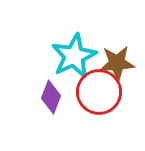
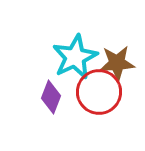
cyan star: moved 1 px right, 1 px down
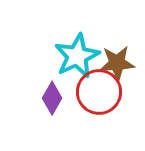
cyan star: moved 2 px right, 1 px up
purple diamond: moved 1 px right, 1 px down; rotated 8 degrees clockwise
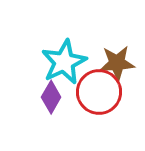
cyan star: moved 13 px left, 6 px down
purple diamond: moved 1 px left, 1 px up
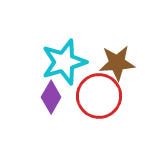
cyan star: rotated 9 degrees clockwise
red circle: moved 4 px down
